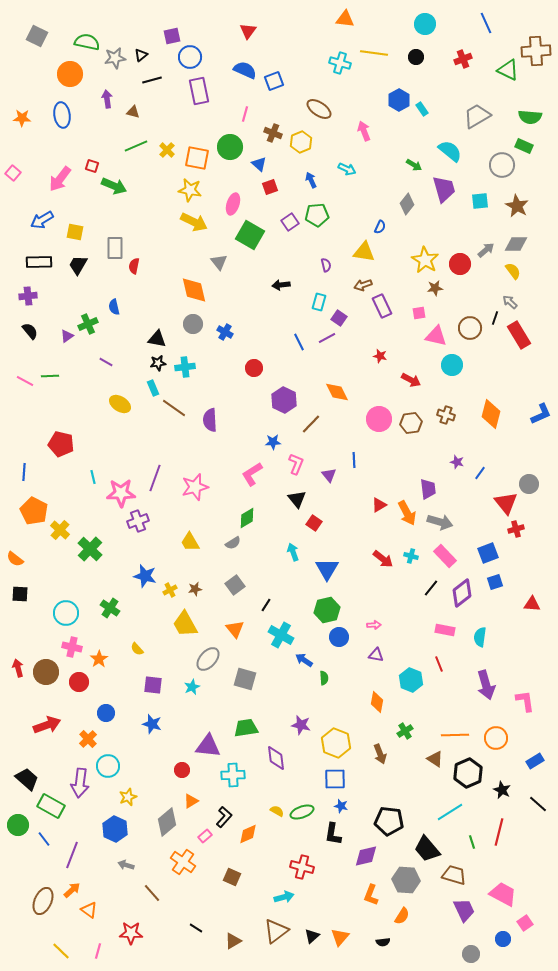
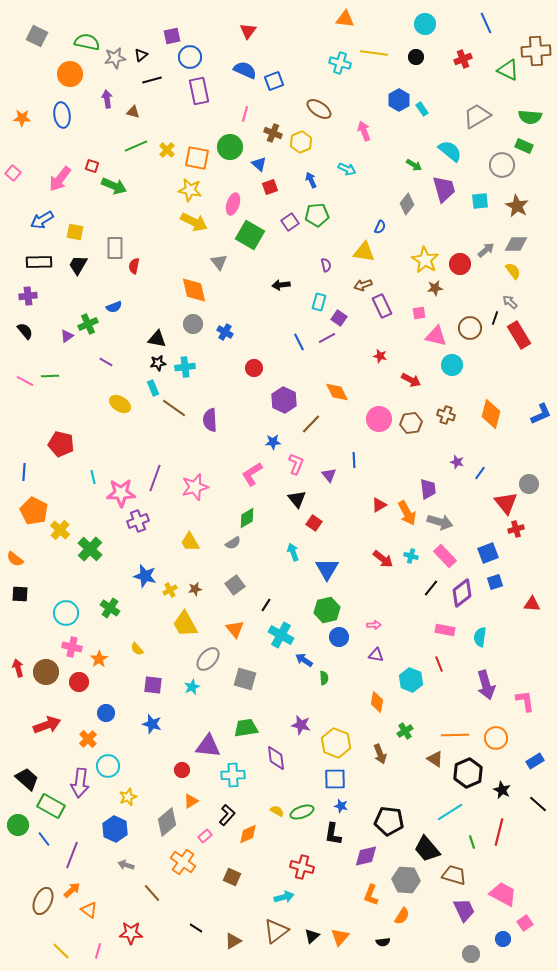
blue semicircle at (114, 307): rotated 98 degrees counterclockwise
black semicircle at (30, 331): moved 5 px left
black L-shape at (224, 817): moved 3 px right, 2 px up
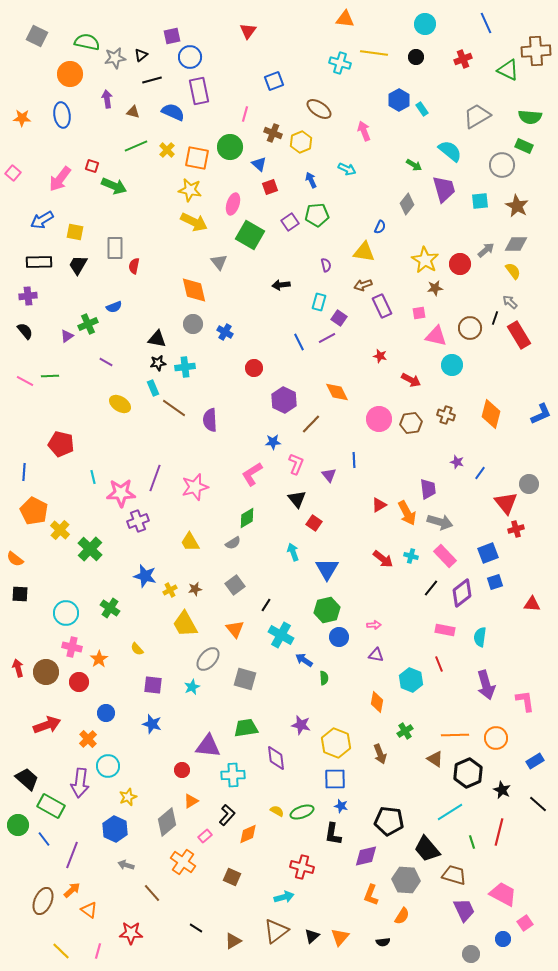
blue semicircle at (245, 70): moved 72 px left, 42 px down
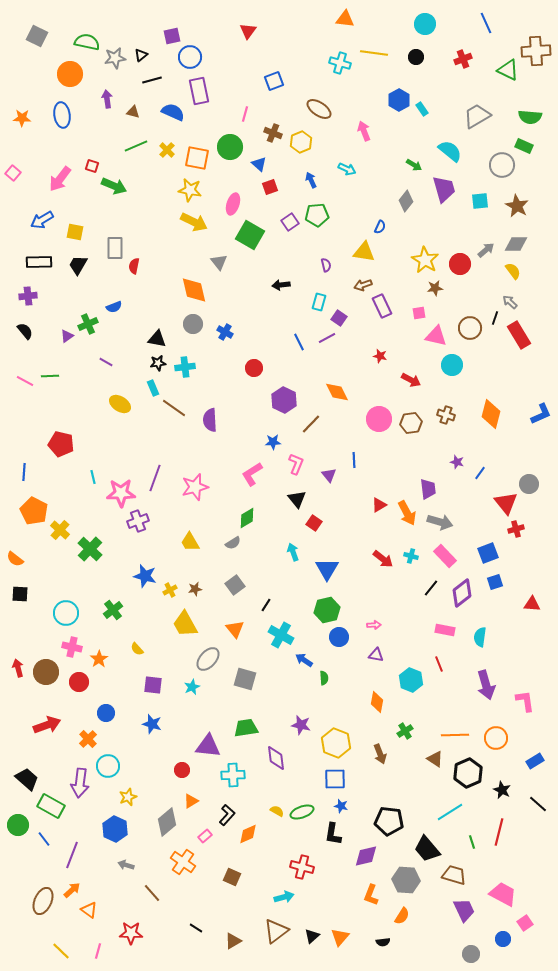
gray diamond at (407, 204): moved 1 px left, 3 px up
green cross at (110, 608): moved 3 px right, 2 px down; rotated 18 degrees clockwise
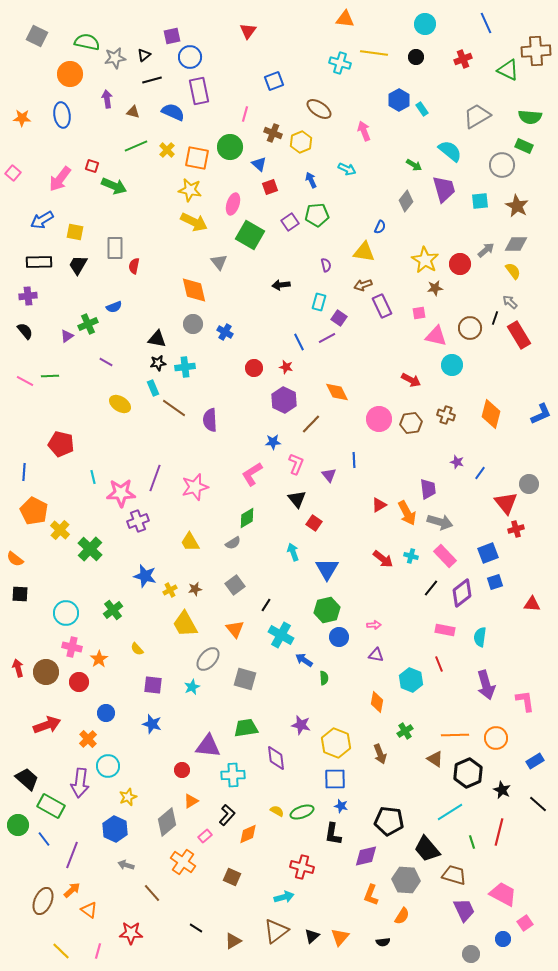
black triangle at (141, 55): moved 3 px right
red star at (380, 356): moved 94 px left, 11 px down
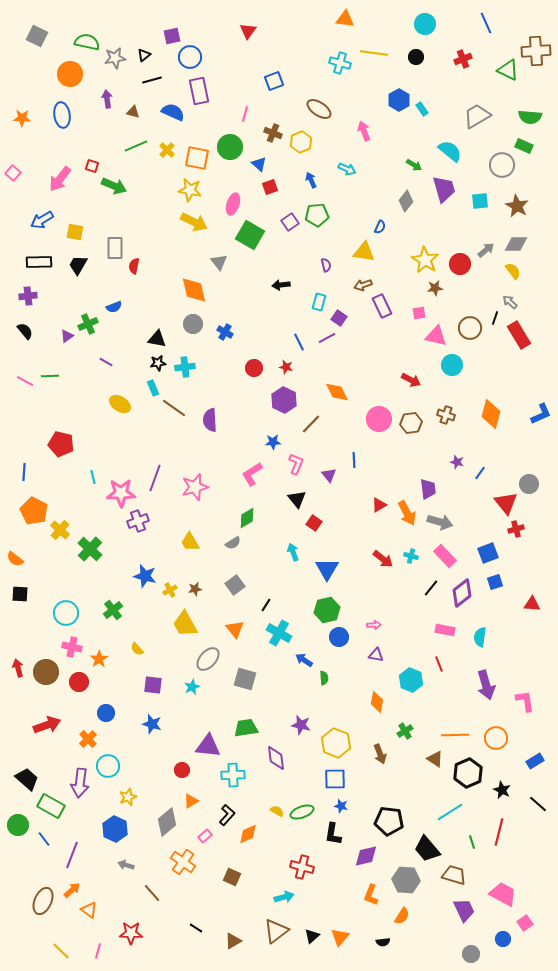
cyan cross at (281, 635): moved 2 px left, 2 px up
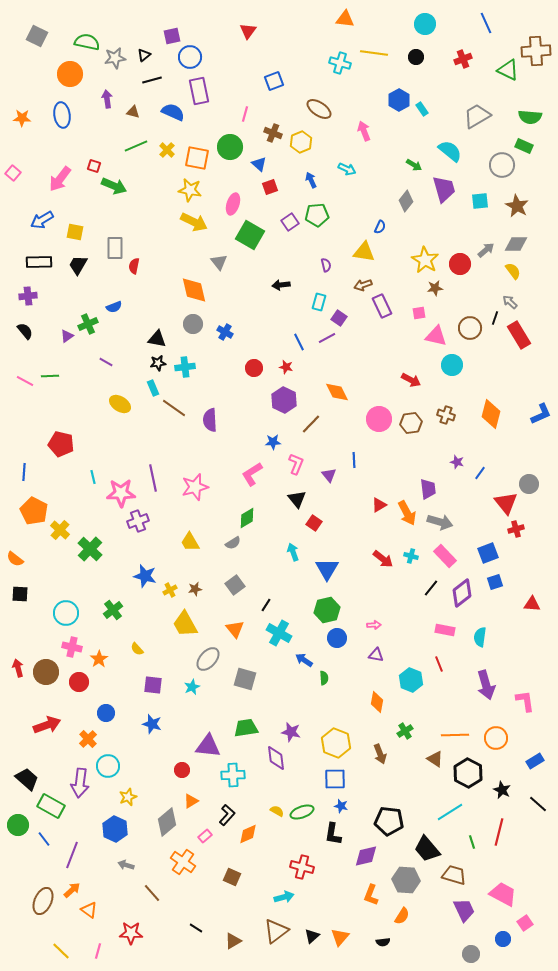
red square at (92, 166): moved 2 px right
purple line at (155, 478): moved 2 px left; rotated 32 degrees counterclockwise
blue circle at (339, 637): moved 2 px left, 1 px down
purple star at (301, 725): moved 10 px left, 7 px down
black hexagon at (468, 773): rotated 8 degrees counterclockwise
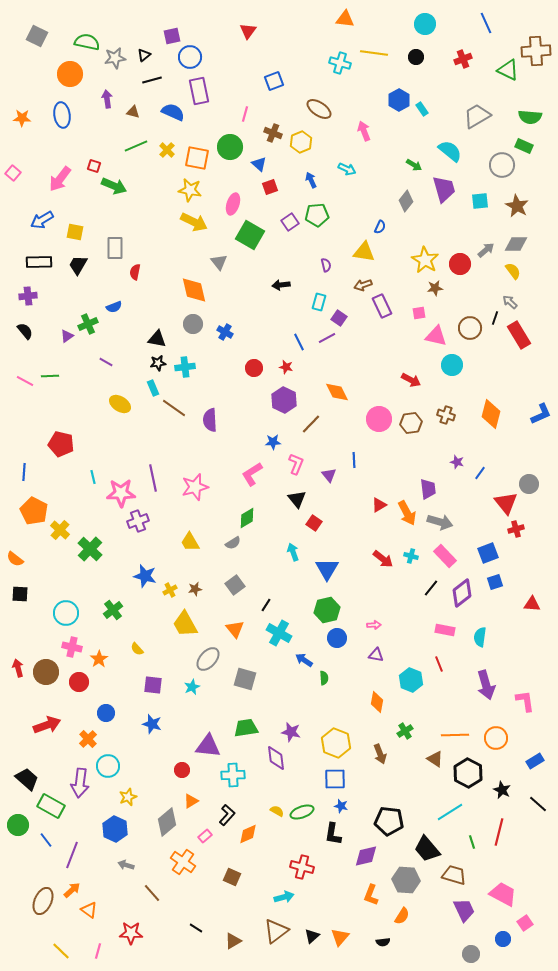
red semicircle at (134, 266): moved 1 px right, 6 px down
blue line at (44, 839): moved 2 px right, 1 px down
